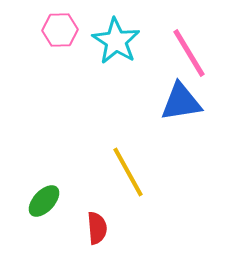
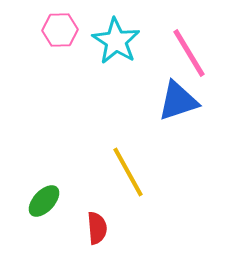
blue triangle: moved 3 px left, 1 px up; rotated 9 degrees counterclockwise
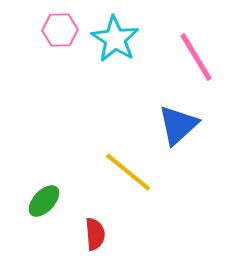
cyan star: moved 1 px left, 2 px up
pink line: moved 7 px right, 4 px down
blue triangle: moved 24 px down; rotated 24 degrees counterclockwise
yellow line: rotated 22 degrees counterclockwise
red semicircle: moved 2 px left, 6 px down
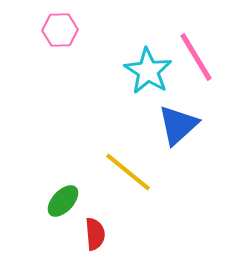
cyan star: moved 33 px right, 32 px down
green ellipse: moved 19 px right
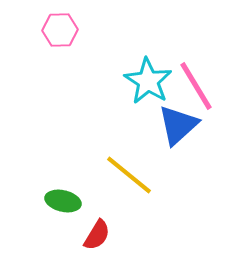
pink line: moved 29 px down
cyan star: moved 10 px down
yellow line: moved 1 px right, 3 px down
green ellipse: rotated 60 degrees clockwise
red semicircle: moved 2 px right, 1 px down; rotated 36 degrees clockwise
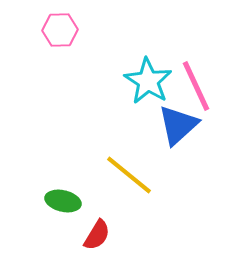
pink line: rotated 6 degrees clockwise
